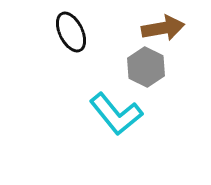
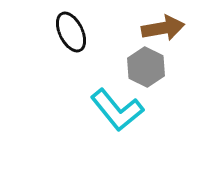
cyan L-shape: moved 1 px right, 4 px up
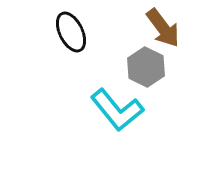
brown arrow: rotated 63 degrees clockwise
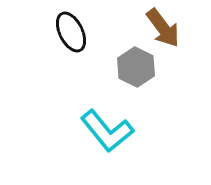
gray hexagon: moved 10 px left
cyan L-shape: moved 10 px left, 21 px down
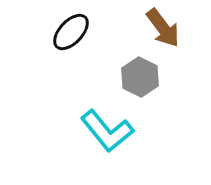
black ellipse: rotated 69 degrees clockwise
gray hexagon: moved 4 px right, 10 px down
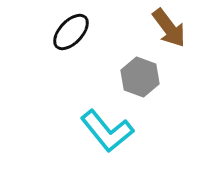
brown arrow: moved 6 px right
gray hexagon: rotated 6 degrees counterclockwise
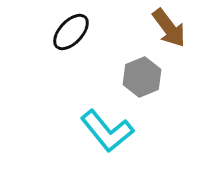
gray hexagon: moved 2 px right; rotated 18 degrees clockwise
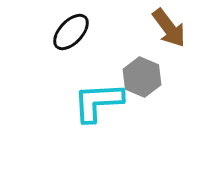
gray hexagon: rotated 15 degrees counterclockwise
cyan L-shape: moved 9 px left, 29 px up; rotated 126 degrees clockwise
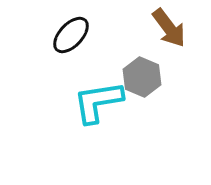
black ellipse: moved 3 px down
cyan L-shape: rotated 6 degrees counterclockwise
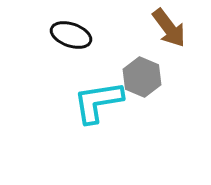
black ellipse: rotated 66 degrees clockwise
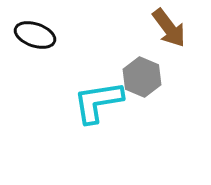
black ellipse: moved 36 px left
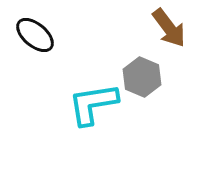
black ellipse: rotated 21 degrees clockwise
cyan L-shape: moved 5 px left, 2 px down
